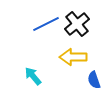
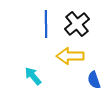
blue line: rotated 64 degrees counterclockwise
yellow arrow: moved 3 px left, 1 px up
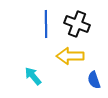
black cross: rotated 30 degrees counterclockwise
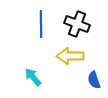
blue line: moved 5 px left
cyan arrow: moved 1 px down
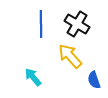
black cross: rotated 10 degrees clockwise
yellow arrow: rotated 48 degrees clockwise
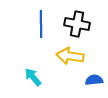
black cross: rotated 20 degrees counterclockwise
yellow arrow: rotated 40 degrees counterclockwise
blue semicircle: rotated 102 degrees clockwise
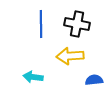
yellow arrow: rotated 12 degrees counterclockwise
cyan arrow: rotated 42 degrees counterclockwise
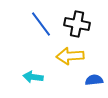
blue line: rotated 36 degrees counterclockwise
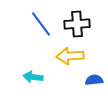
black cross: rotated 15 degrees counterclockwise
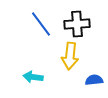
yellow arrow: rotated 80 degrees counterclockwise
